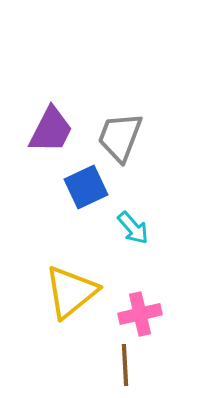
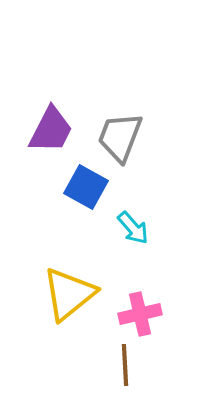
blue square: rotated 36 degrees counterclockwise
yellow triangle: moved 2 px left, 2 px down
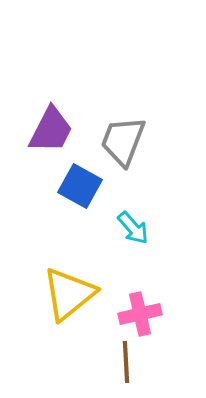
gray trapezoid: moved 3 px right, 4 px down
blue square: moved 6 px left, 1 px up
brown line: moved 1 px right, 3 px up
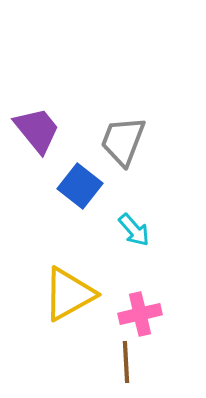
purple trapezoid: moved 14 px left; rotated 66 degrees counterclockwise
blue square: rotated 9 degrees clockwise
cyan arrow: moved 1 px right, 2 px down
yellow triangle: rotated 10 degrees clockwise
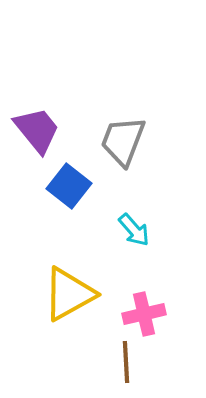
blue square: moved 11 px left
pink cross: moved 4 px right
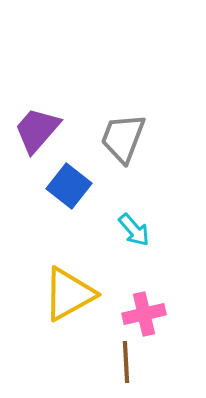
purple trapezoid: rotated 100 degrees counterclockwise
gray trapezoid: moved 3 px up
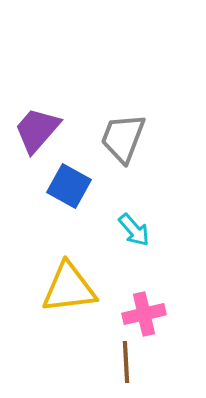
blue square: rotated 9 degrees counterclockwise
yellow triangle: moved 6 px up; rotated 22 degrees clockwise
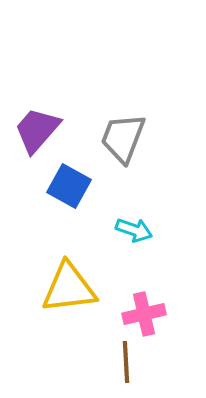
cyan arrow: rotated 30 degrees counterclockwise
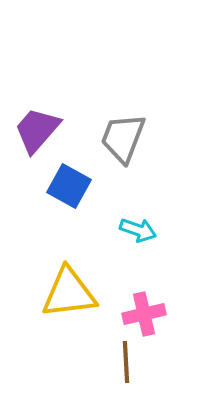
cyan arrow: moved 4 px right
yellow triangle: moved 5 px down
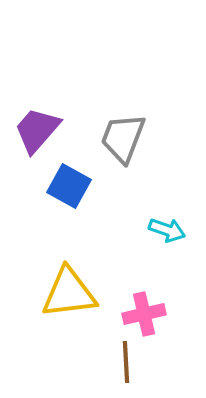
cyan arrow: moved 29 px right
